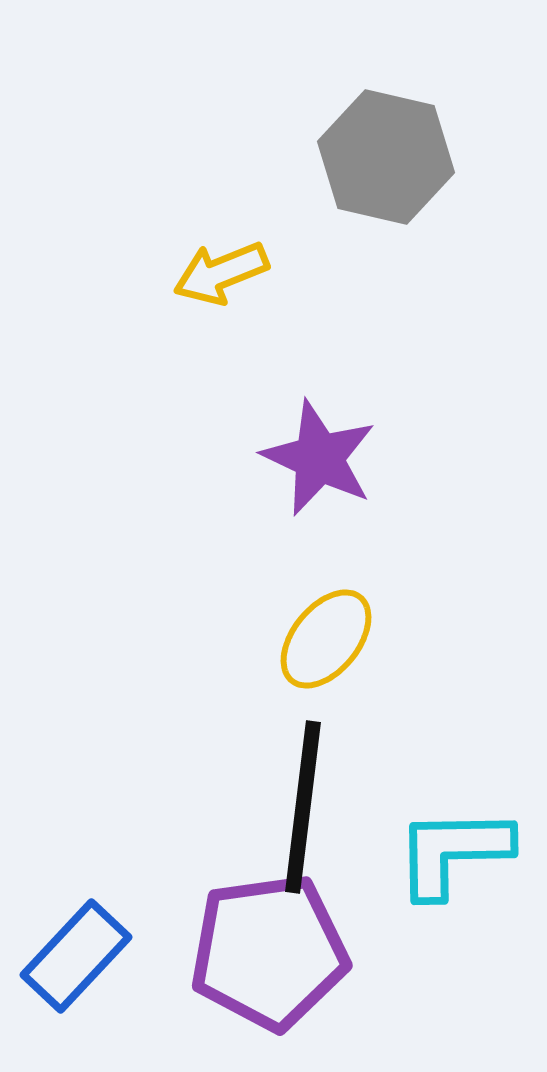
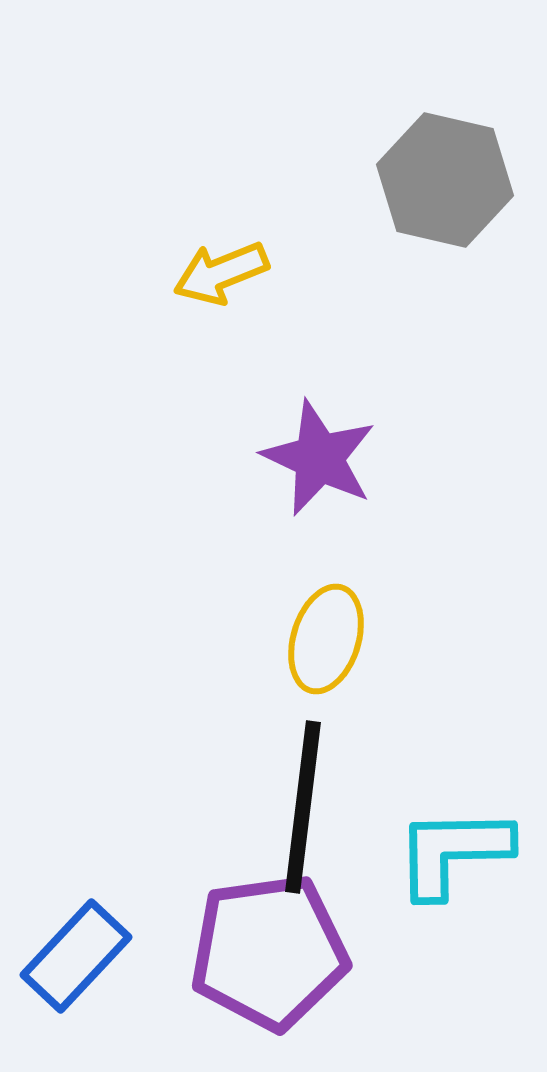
gray hexagon: moved 59 px right, 23 px down
yellow ellipse: rotated 22 degrees counterclockwise
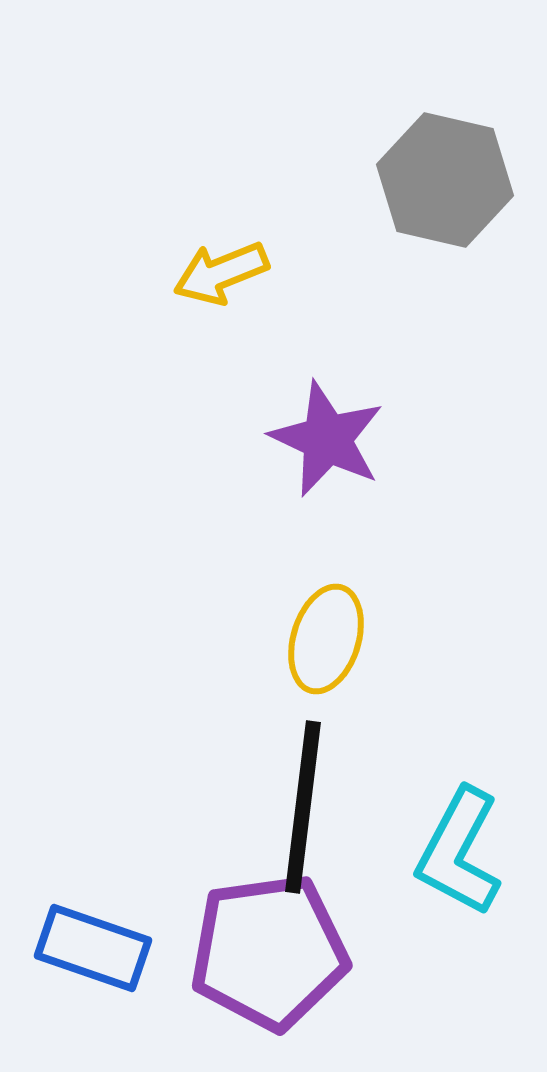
purple star: moved 8 px right, 19 px up
cyan L-shape: moved 6 px right; rotated 61 degrees counterclockwise
blue rectangle: moved 17 px right, 8 px up; rotated 66 degrees clockwise
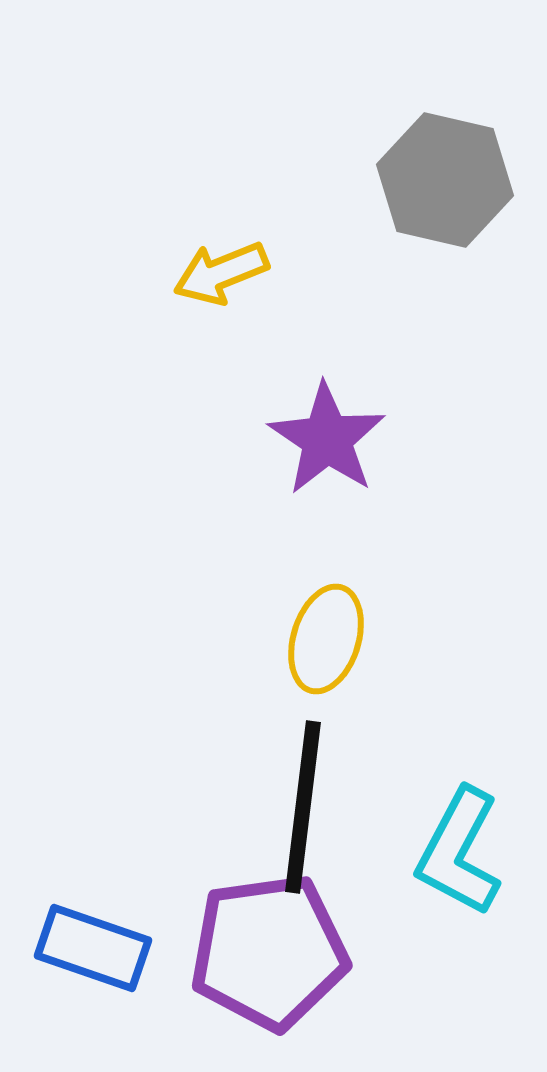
purple star: rotated 9 degrees clockwise
